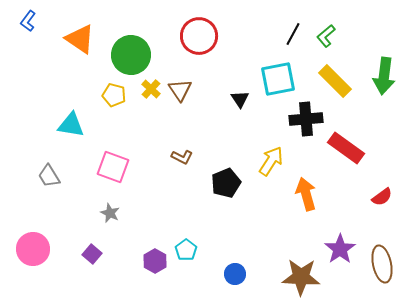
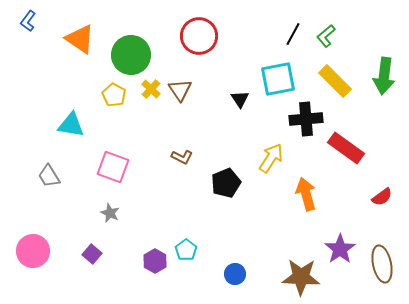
yellow pentagon: rotated 15 degrees clockwise
yellow arrow: moved 3 px up
pink circle: moved 2 px down
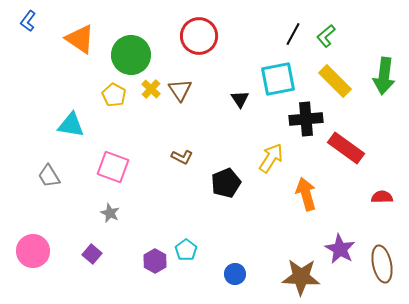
red semicircle: rotated 145 degrees counterclockwise
purple star: rotated 8 degrees counterclockwise
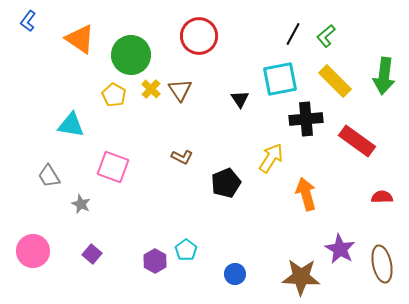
cyan square: moved 2 px right
red rectangle: moved 11 px right, 7 px up
gray star: moved 29 px left, 9 px up
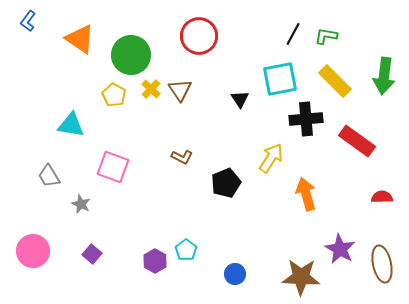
green L-shape: rotated 50 degrees clockwise
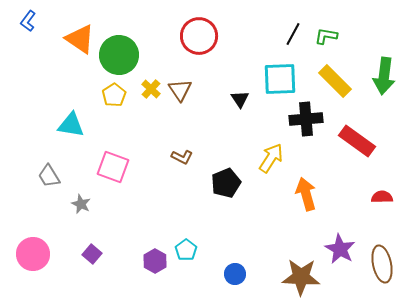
green circle: moved 12 px left
cyan square: rotated 9 degrees clockwise
yellow pentagon: rotated 10 degrees clockwise
pink circle: moved 3 px down
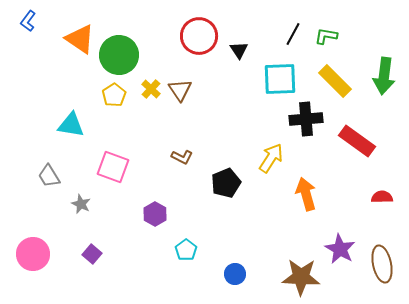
black triangle: moved 1 px left, 49 px up
purple hexagon: moved 47 px up
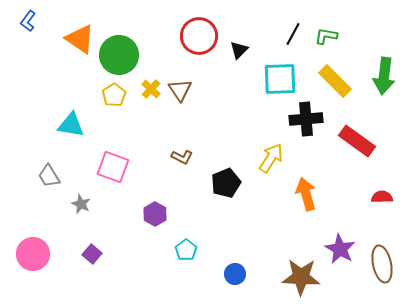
black triangle: rotated 18 degrees clockwise
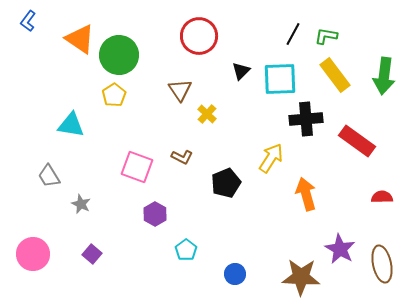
black triangle: moved 2 px right, 21 px down
yellow rectangle: moved 6 px up; rotated 8 degrees clockwise
yellow cross: moved 56 px right, 25 px down
pink square: moved 24 px right
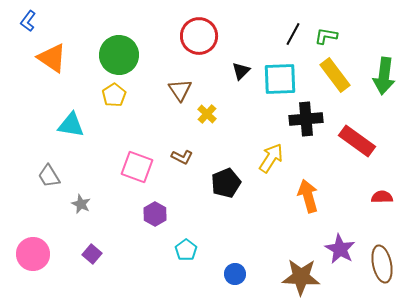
orange triangle: moved 28 px left, 19 px down
orange arrow: moved 2 px right, 2 px down
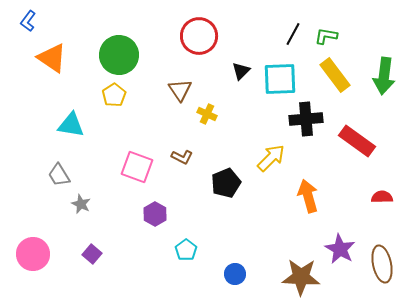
yellow cross: rotated 18 degrees counterclockwise
yellow arrow: rotated 12 degrees clockwise
gray trapezoid: moved 10 px right, 1 px up
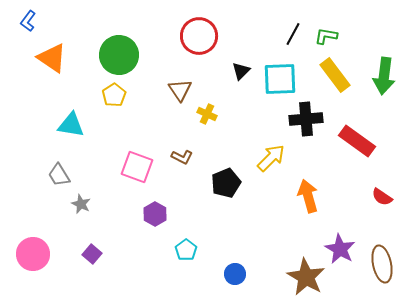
red semicircle: rotated 145 degrees counterclockwise
brown star: moved 5 px right; rotated 27 degrees clockwise
